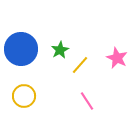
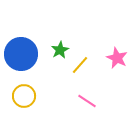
blue circle: moved 5 px down
pink line: rotated 24 degrees counterclockwise
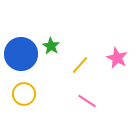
green star: moved 9 px left, 4 px up; rotated 12 degrees counterclockwise
yellow circle: moved 2 px up
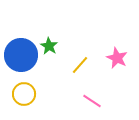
green star: moved 2 px left
blue circle: moved 1 px down
pink line: moved 5 px right
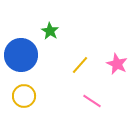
green star: moved 1 px right, 15 px up
pink star: moved 6 px down
yellow circle: moved 2 px down
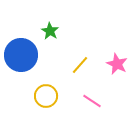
yellow circle: moved 22 px right
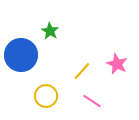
yellow line: moved 2 px right, 6 px down
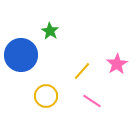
pink star: rotated 15 degrees clockwise
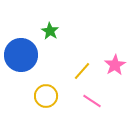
pink star: moved 2 px left, 1 px down
